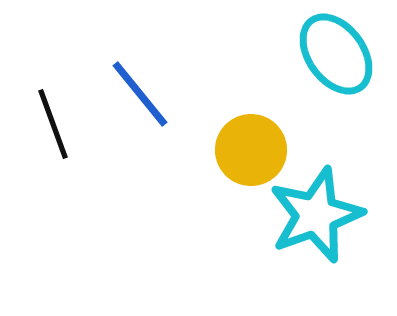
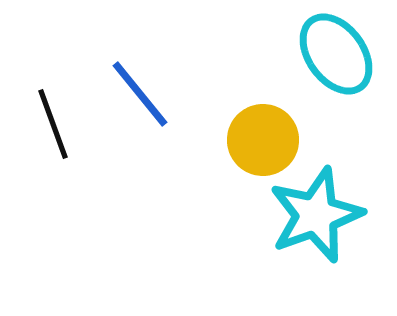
yellow circle: moved 12 px right, 10 px up
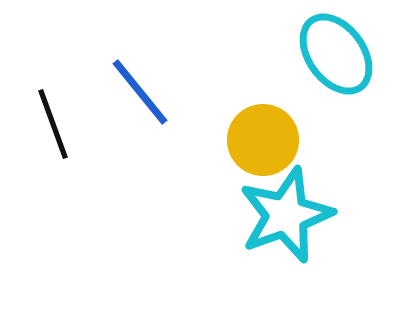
blue line: moved 2 px up
cyan star: moved 30 px left
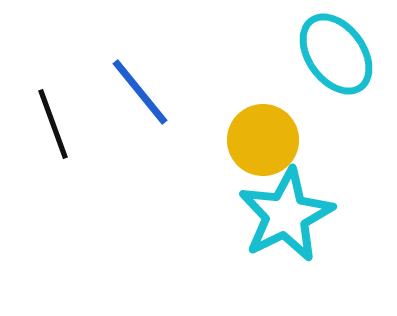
cyan star: rotated 6 degrees counterclockwise
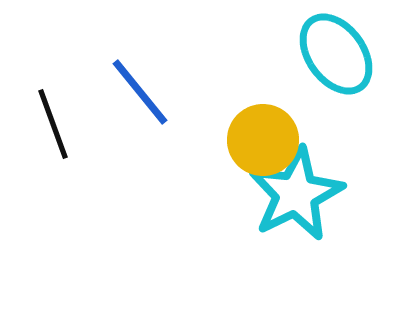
cyan star: moved 10 px right, 21 px up
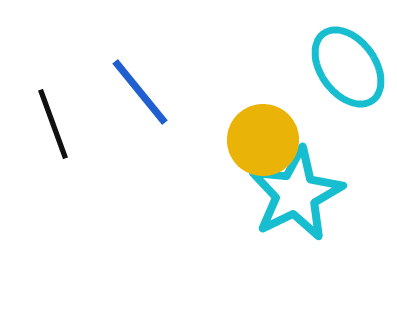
cyan ellipse: moved 12 px right, 13 px down
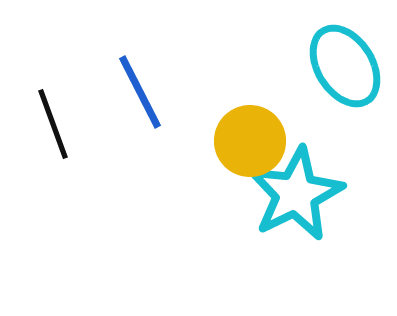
cyan ellipse: moved 3 px left, 1 px up; rotated 4 degrees clockwise
blue line: rotated 12 degrees clockwise
yellow circle: moved 13 px left, 1 px down
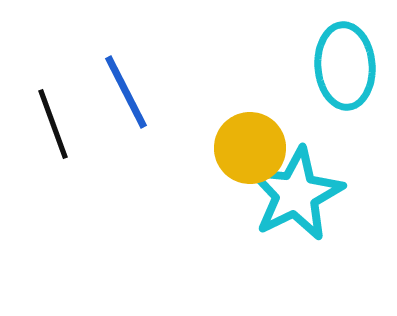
cyan ellipse: rotated 28 degrees clockwise
blue line: moved 14 px left
yellow circle: moved 7 px down
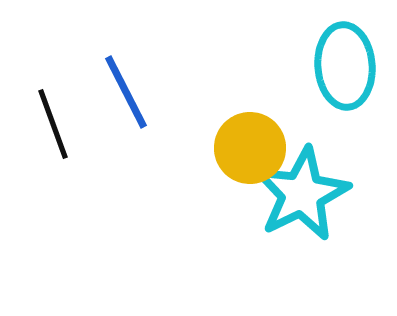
cyan star: moved 6 px right
